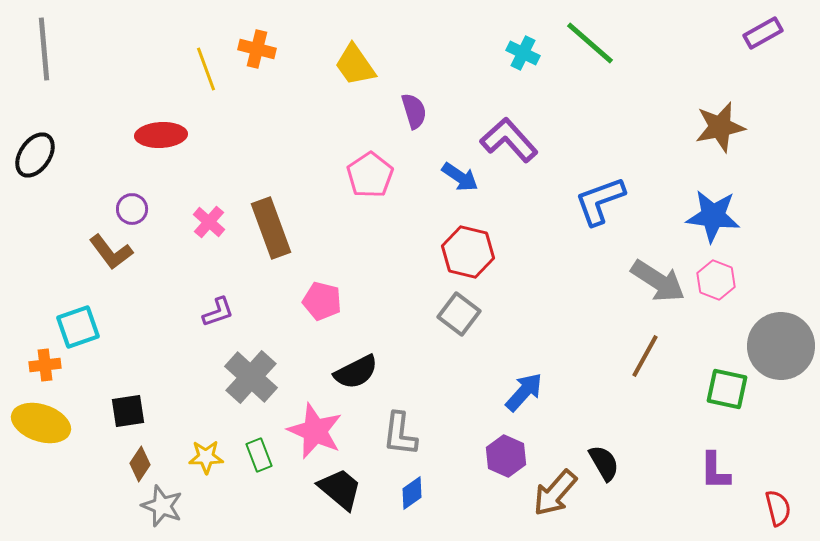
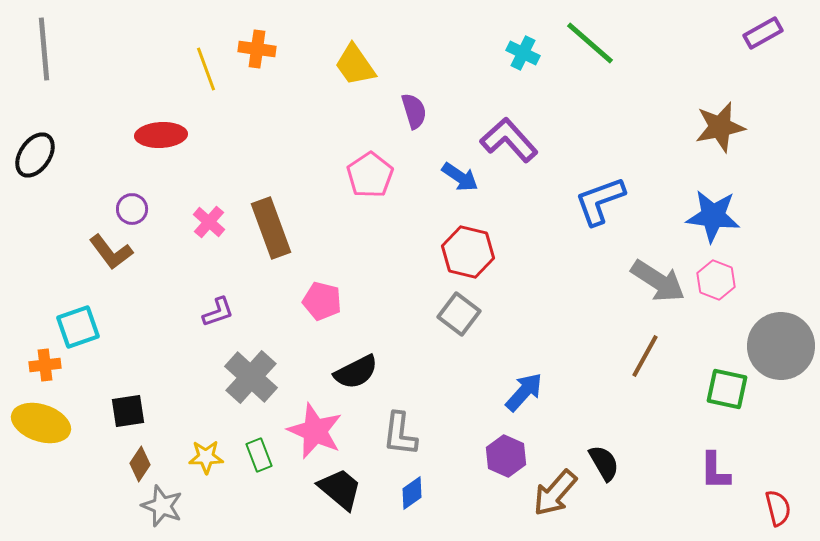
orange cross at (257, 49): rotated 6 degrees counterclockwise
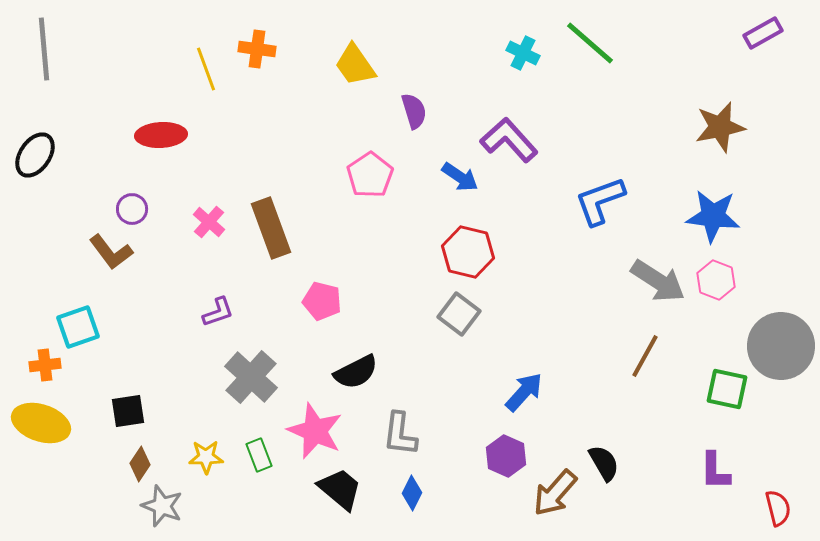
blue diamond at (412, 493): rotated 28 degrees counterclockwise
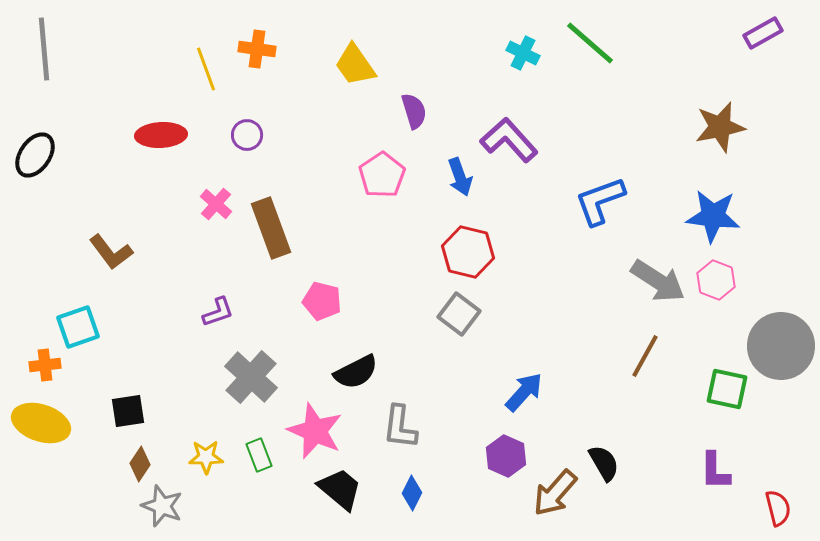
pink pentagon at (370, 175): moved 12 px right
blue arrow at (460, 177): rotated 36 degrees clockwise
purple circle at (132, 209): moved 115 px right, 74 px up
pink cross at (209, 222): moved 7 px right, 18 px up
gray L-shape at (400, 434): moved 7 px up
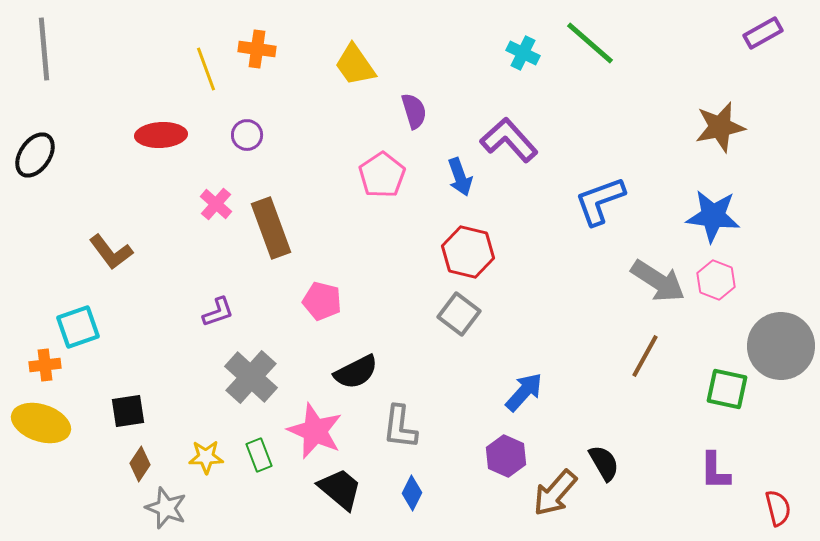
gray star at (162, 506): moved 4 px right, 2 px down
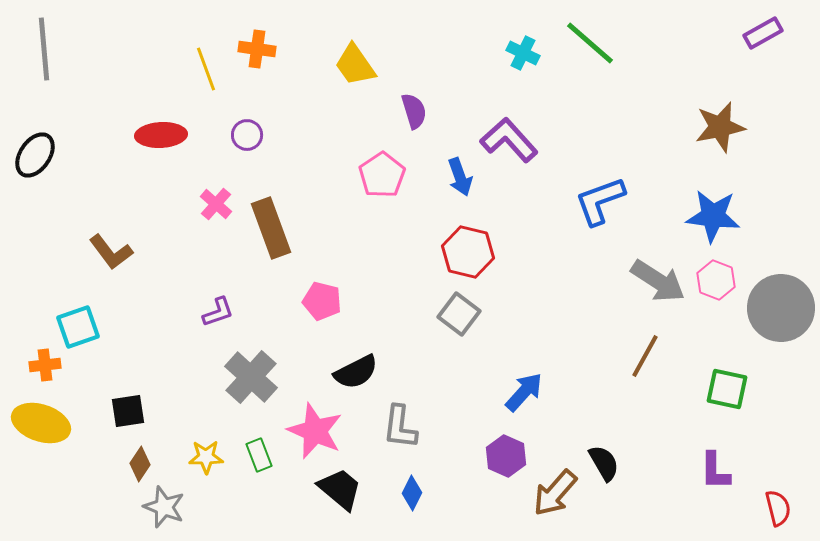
gray circle at (781, 346): moved 38 px up
gray star at (166, 508): moved 2 px left, 1 px up
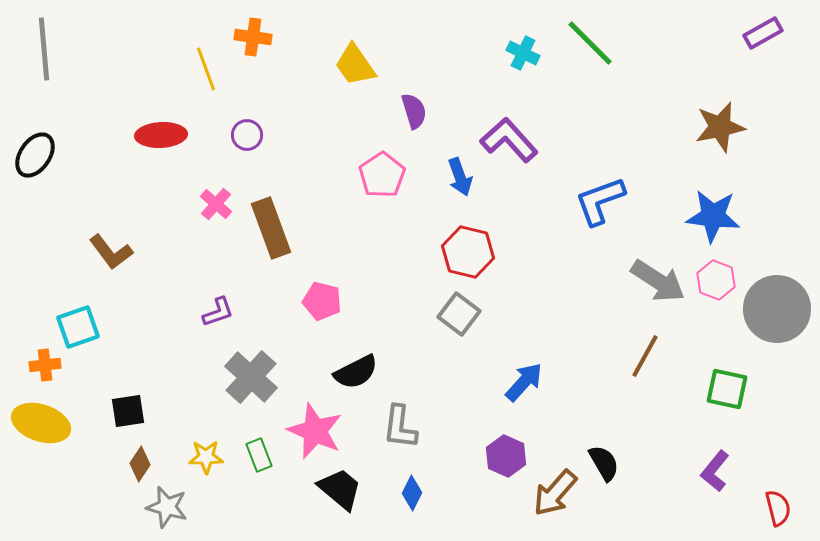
green line at (590, 43): rotated 4 degrees clockwise
orange cross at (257, 49): moved 4 px left, 12 px up
gray circle at (781, 308): moved 4 px left, 1 px down
blue arrow at (524, 392): moved 10 px up
purple L-shape at (715, 471): rotated 39 degrees clockwise
gray star at (164, 507): moved 3 px right; rotated 6 degrees counterclockwise
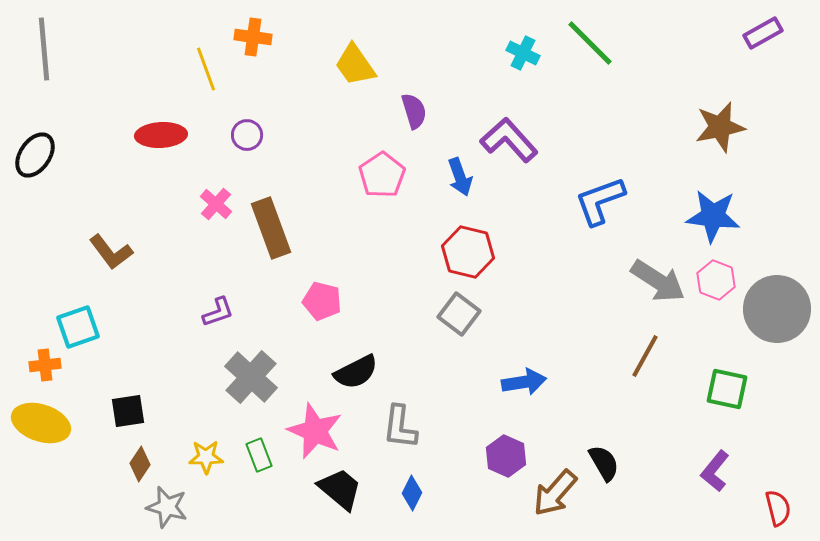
blue arrow at (524, 382): rotated 39 degrees clockwise
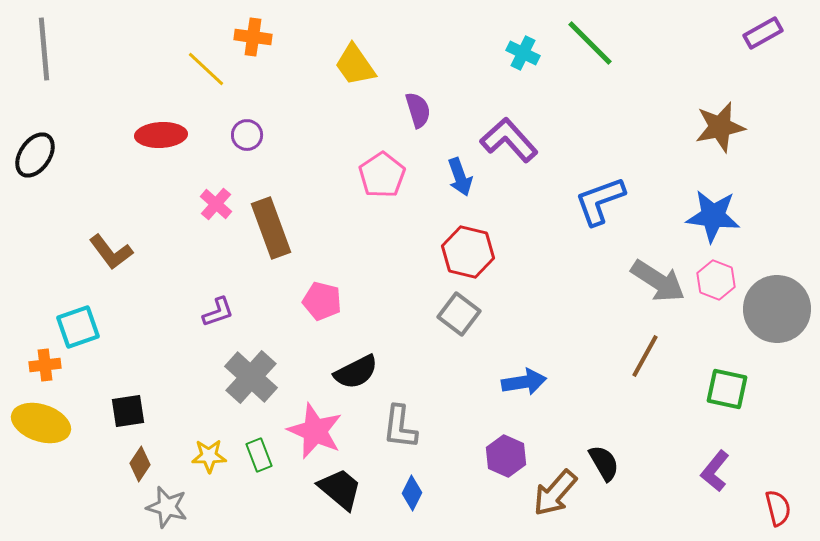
yellow line at (206, 69): rotated 27 degrees counterclockwise
purple semicircle at (414, 111): moved 4 px right, 1 px up
yellow star at (206, 457): moved 3 px right, 1 px up
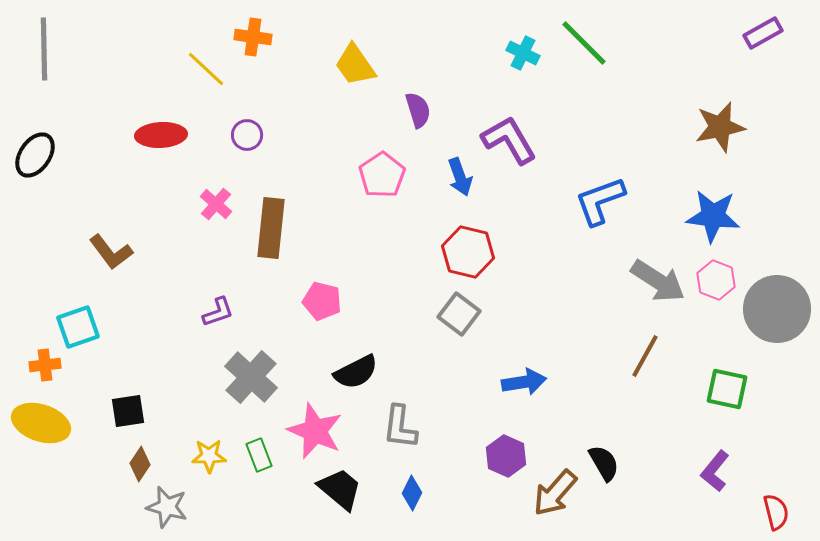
green line at (590, 43): moved 6 px left
gray line at (44, 49): rotated 4 degrees clockwise
purple L-shape at (509, 140): rotated 12 degrees clockwise
brown rectangle at (271, 228): rotated 26 degrees clockwise
red semicircle at (778, 508): moved 2 px left, 4 px down
